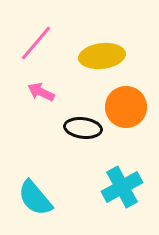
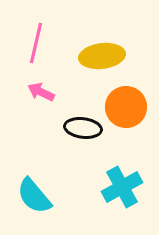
pink line: rotated 27 degrees counterclockwise
cyan semicircle: moved 1 px left, 2 px up
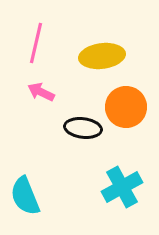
cyan semicircle: moved 9 px left; rotated 18 degrees clockwise
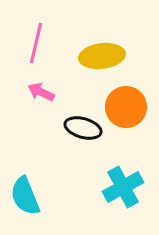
black ellipse: rotated 9 degrees clockwise
cyan cross: moved 1 px right
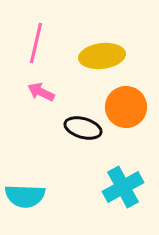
cyan semicircle: rotated 66 degrees counterclockwise
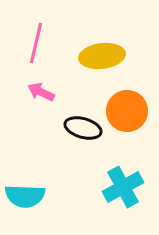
orange circle: moved 1 px right, 4 px down
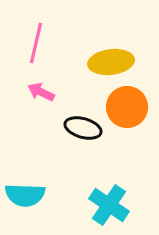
yellow ellipse: moved 9 px right, 6 px down
orange circle: moved 4 px up
cyan cross: moved 14 px left, 18 px down; rotated 27 degrees counterclockwise
cyan semicircle: moved 1 px up
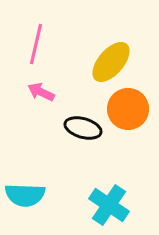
pink line: moved 1 px down
yellow ellipse: rotated 42 degrees counterclockwise
orange circle: moved 1 px right, 2 px down
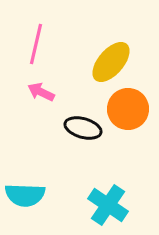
cyan cross: moved 1 px left
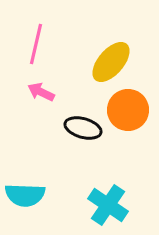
orange circle: moved 1 px down
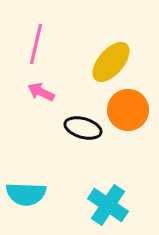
cyan semicircle: moved 1 px right, 1 px up
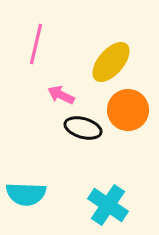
pink arrow: moved 20 px right, 3 px down
